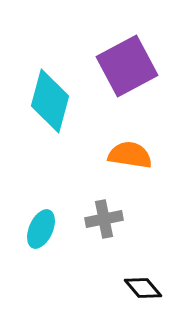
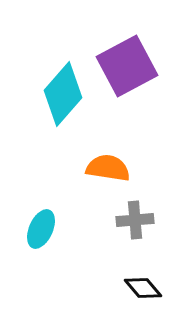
cyan diamond: moved 13 px right, 7 px up; rotated 26 degrees clockwise
orange semicircle: moved 22 px left, 13 px down
gray cross: moved 31 px right, 1 px down; rotated 6 degrees clockwise
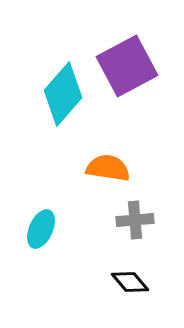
black diamond: moved 13 px left, 6 px up
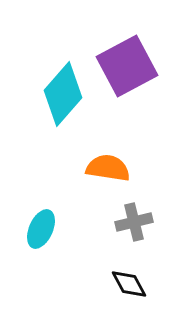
gray cross: moved 1 px left, 2 px down; rotated 9 degrees counterclockwise
black diamond: moved 1 px left, 2 px down; rotated 12 degrees clockwise
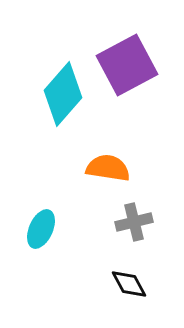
purple square: moved 1 px up
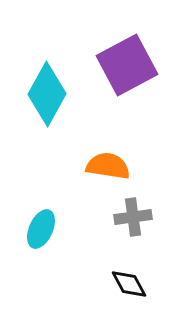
cyan diamond: moved 16 px left; rotated 12 degrees counterclockwise
orange semicircle: moved 2 px up
gray cross: moved 1 px left, 5 px up; rotated 6 degrees clockwise
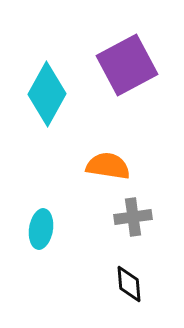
cyan ellipse: rotated 15 degrees counterclockwise
black diamond: rotated 24 degrees clockwise
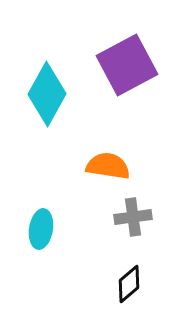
black diamond: rotated 54 degrees clockwise
